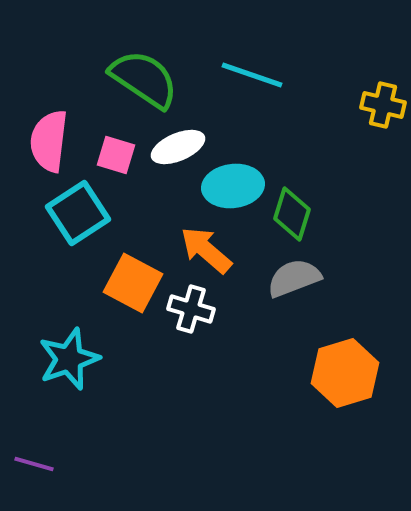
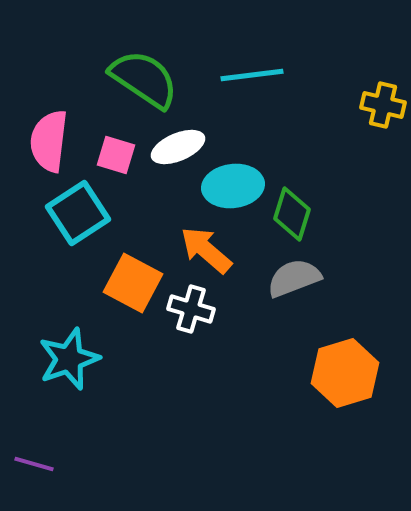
cyan line: rotated 26 degrees counterclockwise
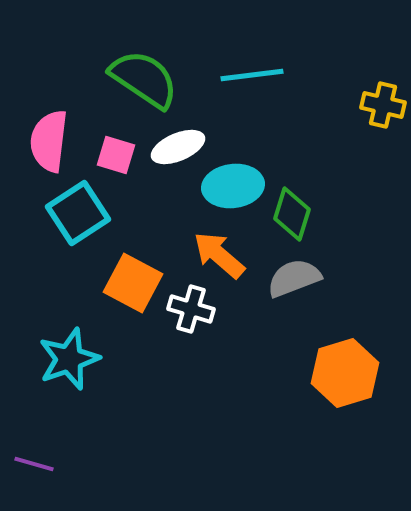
orange arrow: moved 13 px right, 5 px down
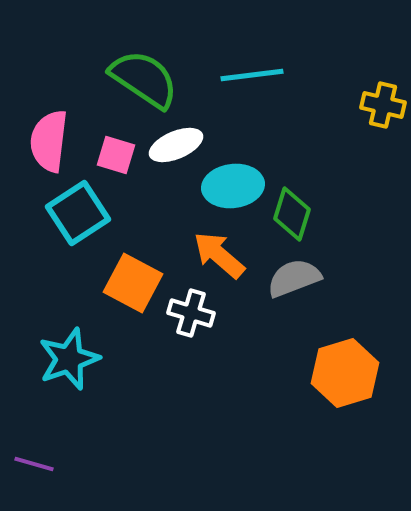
white ellipse: moved 2 px left, 2 px up
white cross: moved 4 px down
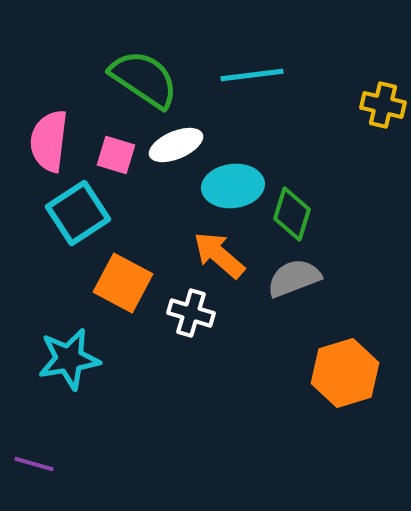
orange square: moved 10 px left
cyan star: rotated 10 degrees clockwise
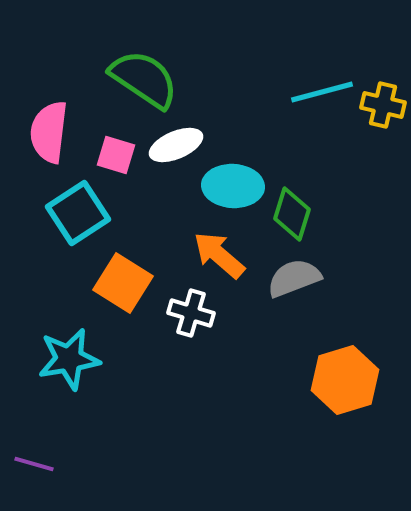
cyan line: moved 70 px right, 17 px down; rotated 8 degrees counterclockwise
pink semicircle: moved 9 px up
cyan ellipse: rotated 10 degrees clockwise
orange square: rotated 4 degrees clockwise
orange hexagon: moved 7 px down
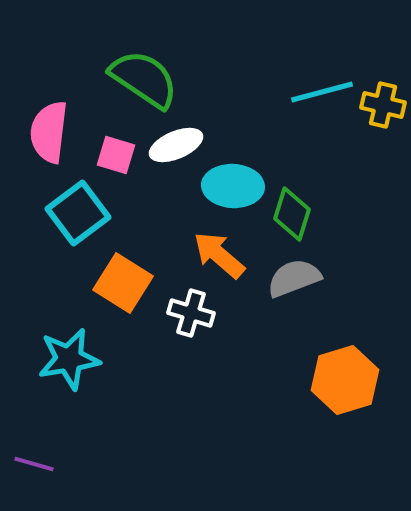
cyan square: rotated 4 degrees counterclockwise
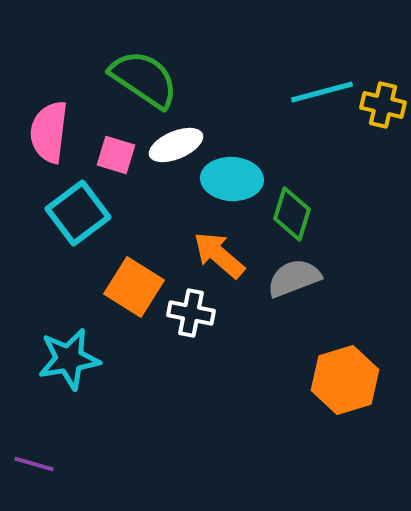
cyan ellipse: moved 1 px left, 7 px up
orange square: moved 11 px right, 4 px down
white cross: rotated 6 degrees counterclockwise
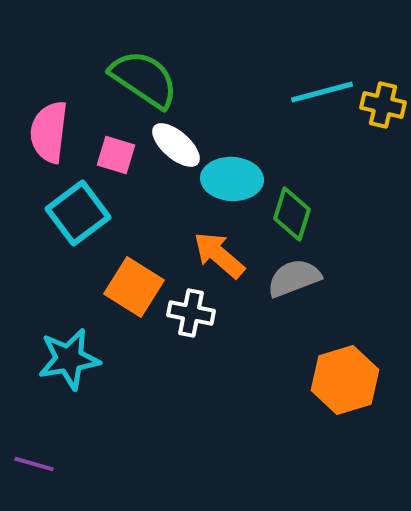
white ellipse: rotated 64 degrees clockwise
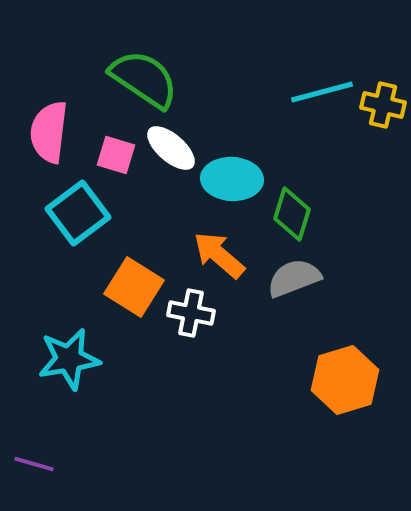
white ellipse: moved 5 px left, 3 px down
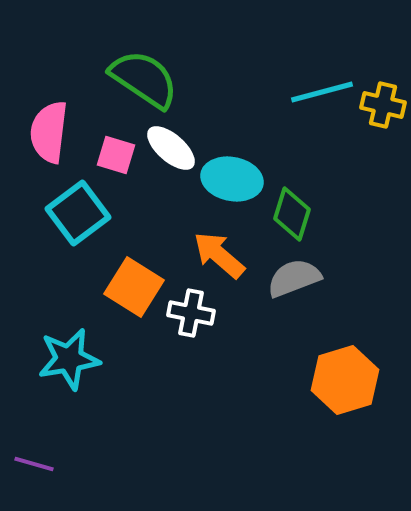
cyan ellipse: rotated 8 degrees clockwise
